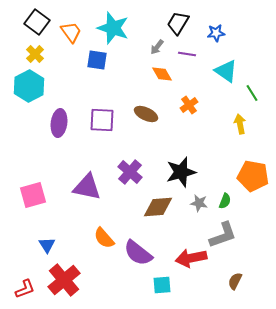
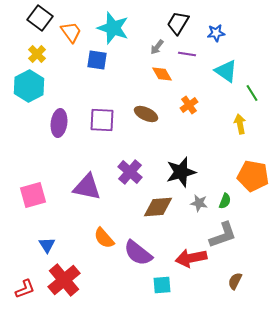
black square: moved 3 px right, 4 px up
yellow cross: moved 2 px right
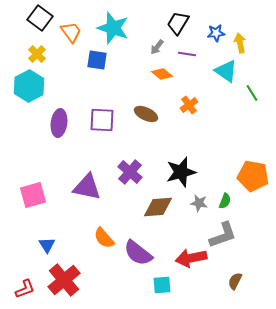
orange diamond: rotated 20 degrees counterclockwise
yellow arrow: moved 81 px up
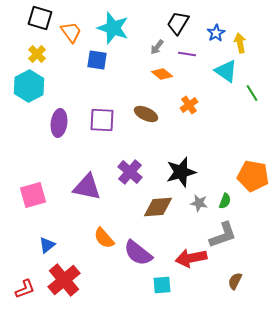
black square: rotated 20 degrees counterclockwise
blue star: rotated 24 degrees counterclockwise
blue triangle: rotated 24 degrees clockwise
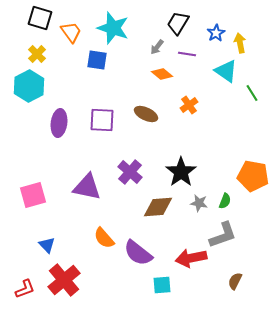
black star: rotated 20 degrees counterclockwise
blue triangle: rotated 36 degrees counterclockwise
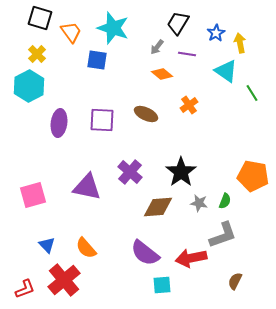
orange semicircle: moved 18 px left, 10 px down
purple semicircle: moved 7 px right
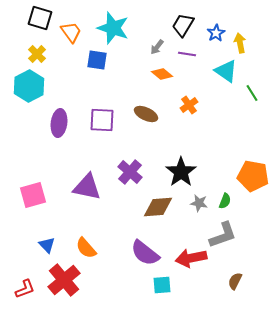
black trapezoid: moved 5 px right, 2 px down
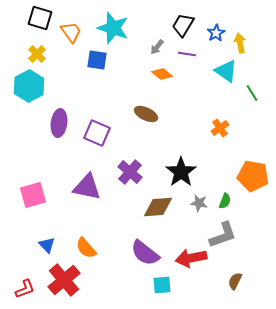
orange cross: moved 31 px right, 23 px down
purple square: moved 5 px left, 13 px down; rotated 20 degrees clockwise
